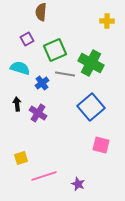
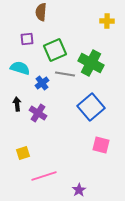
purple square: rotated 24 degrees clockwise
yellow square: moved 2 px right, 5 px up
purple star: moved 1 px right, 6 px down; rotated 16 degrees clockwise
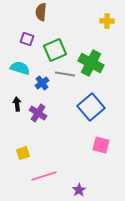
purple square: rotated 24 degrees clockwise
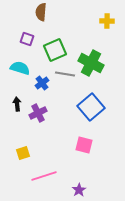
purple cross: rotated 30 degrees clockwise
pink square: moved 17 px left
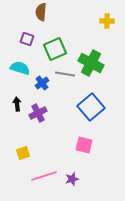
green square: moved 1 px up
purple star: moved 7 px left, 11 px up; rotated 16 degrees clockwise
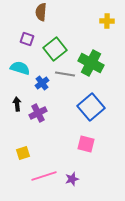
green square: rotated 15 degrees counterclockwise
pink square: moved 2 px right, 1 px up
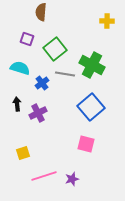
green cross: moved 1 px right, 2 px down
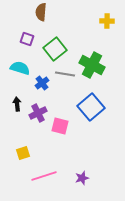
pink square: moved 26 px left, 18 px up
purple star: moved 10 px right, 1 px up
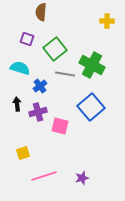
blue cross: moved 2 px left, 3 px down
purple cross: moved 1 px up; rotated 12 degrees clockwise
